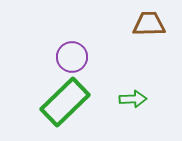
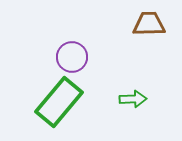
green rectangle: moved 6 px left; rotated 6 degrees counterclockwise
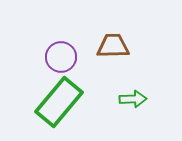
brown trapezoid: moved 36 px left, 22 px down
purple circle: moved 11 px left
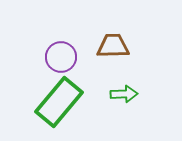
green arrow: moved 9 px left, 5 px up
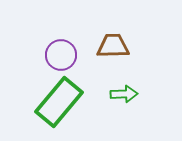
purple circle: moved 2 px up
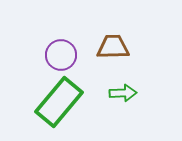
brown trapezoid: moved 1 px down
green arrow: moved 1 px left, 1 px up
